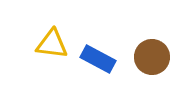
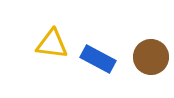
brown circle: moved 1 px left
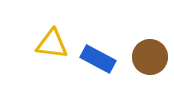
brown circle: moved 1 px left
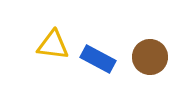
yellow triangle: moved 1 px right, 1 px down
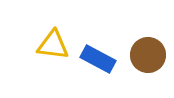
brown circle: moved 2 px left, 2 px up
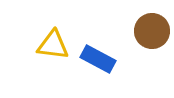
brown circle: moved 4 px right, 24 px up
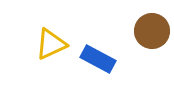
yellow triangle: moved 2 px left, 1 px up; rotated 32 degrees counterclockwise
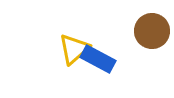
yellow triangle: moved 23 px right, 5 px down; rotated 16 degrees counterclockwise
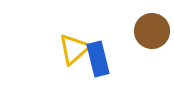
blue rectangle: rotated 48 degrees clockwise
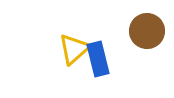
brown circle: moved 5 px left
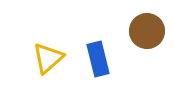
yellow triangle: moved 26 px left, 9 px down
